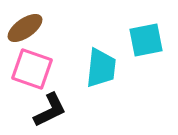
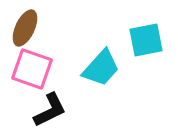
brown ellipse: rotated 30 degrees counterclockwise
cyan trapezoid: rotated 36 degrees clockwise
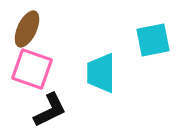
brown ellipse: moved 2 px right, 1 px down
cyan square: moved 7 px right
cyan trapezoid: moved 5 px down; rotated 138 degrees clockwise
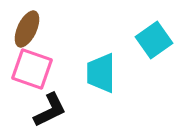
cyan square: moved 1 px right; rotated 24 degrees counterclockwise
